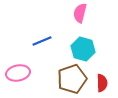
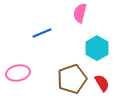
blue line: moved 8 px up
cyan hexagon: moved 14 px right, 1 px up; rotated 15 degrees clockwise
red semicircle: rotated 30 degrees counterclockwise
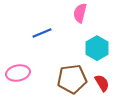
brown pentagon: rotated 12 degrees clockwise
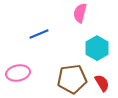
blue line: moved 3 px left, 1 px down
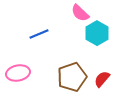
pink semicircle: rotated 60 degrees counterclockwise
cyan hexagon: moved 15 px up
brown pentagon: moved 2 px up; rotated 12 degrees counterclockwise
red semicircle: moved 4 px up; rotated 108 degrees counterclockwise
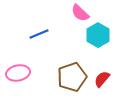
cyan hexagon: moved 1 px right, 2 px down
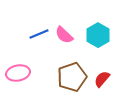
pink semicircle: moved 16 px left, 22 px down
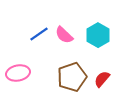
blue line: rotated 12 degrees counterclockwise
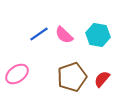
cyan hexagon: rotated 20 degrees counterclockwise
pink ellipse: moved 1 px left, 1 px down; rotated 25 degrees counterclockwise
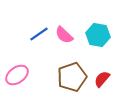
pink ellipse: moved 1 px down
